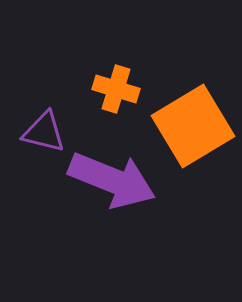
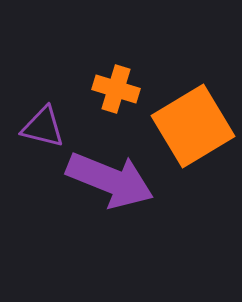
purple triangle: moved 1 px left, 5 px up
purple arrow: moved 2 px left
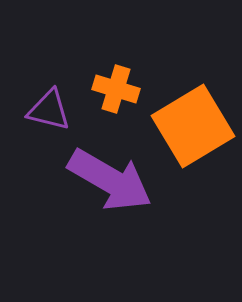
purple triangle: moved 6 px right, 17 px up
purple arrow: rotated 8 degrees clockwise
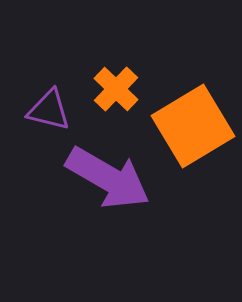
orange cross: rotated 27 degrees clockwise
purple arrow: moved 2 px left, 2 px up
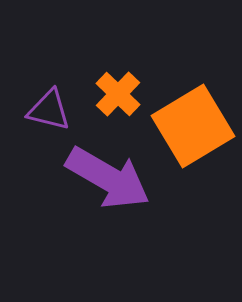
orange cross: moved 2 px right, 5 px down
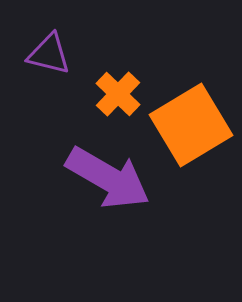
purple triangle: moved 56 px up
orange square: moved 2 px left, 1 px up
